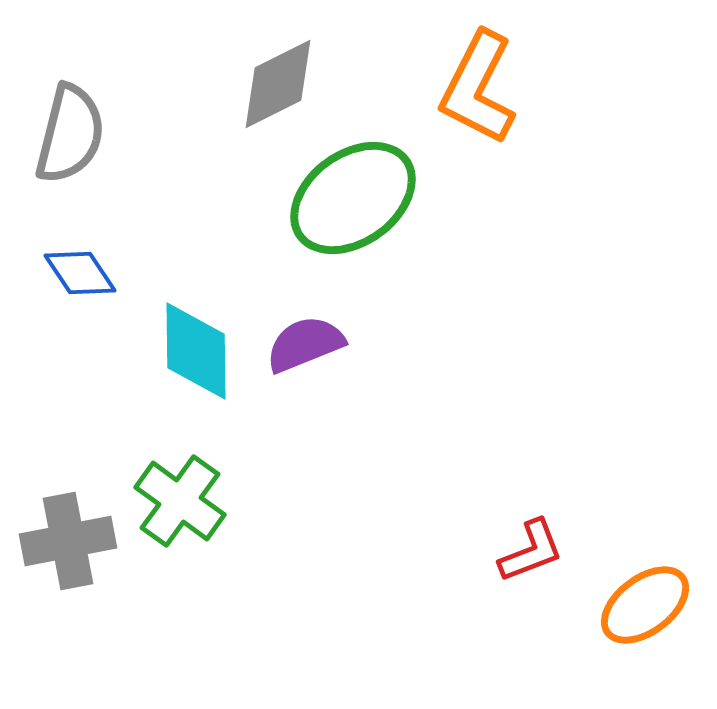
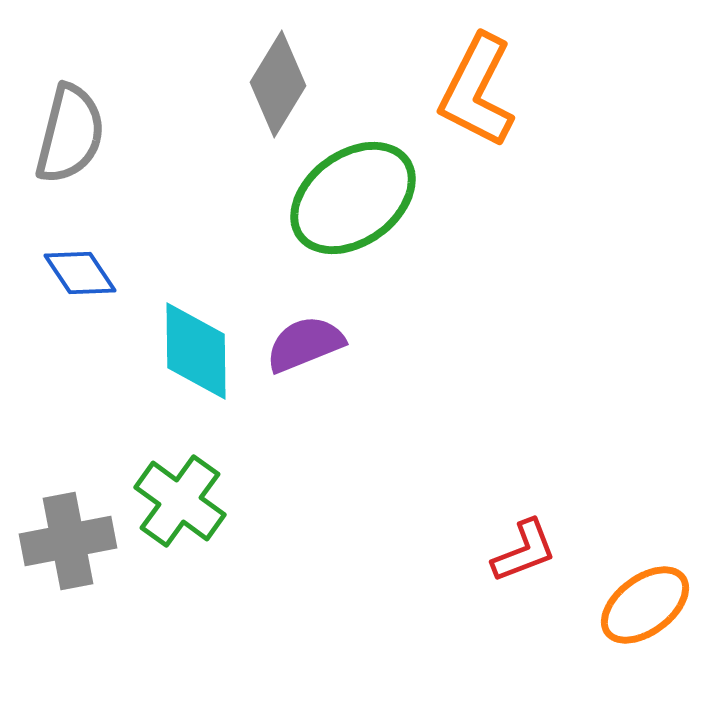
gray diamond: rotated 32 degrees counterclockwise
orange L-shape: moved 1 px left, 3 px down
red L-shape: moved 7 px left
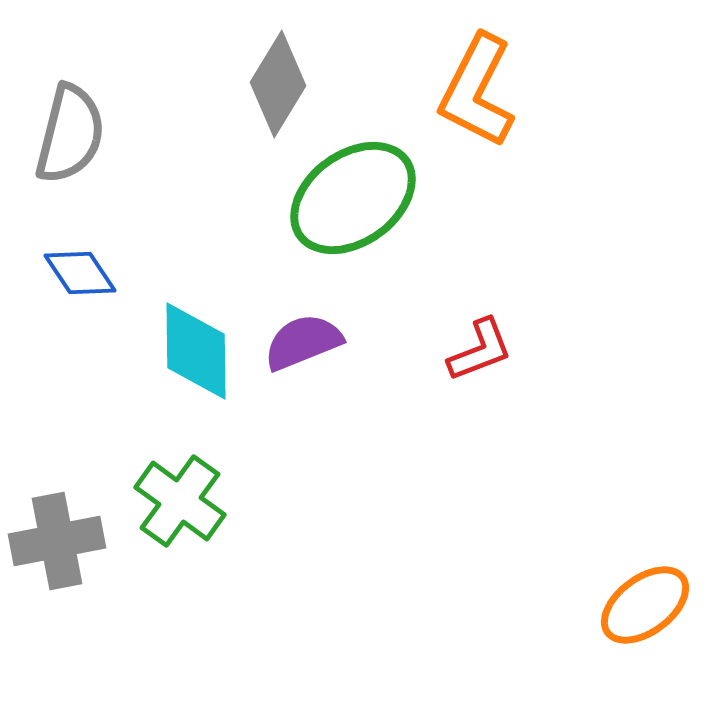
purple semicircle: moved 2 px left, 2 px up
gray cross: moved 11 px left
red L-shape: moved 44 px left, 201 px up
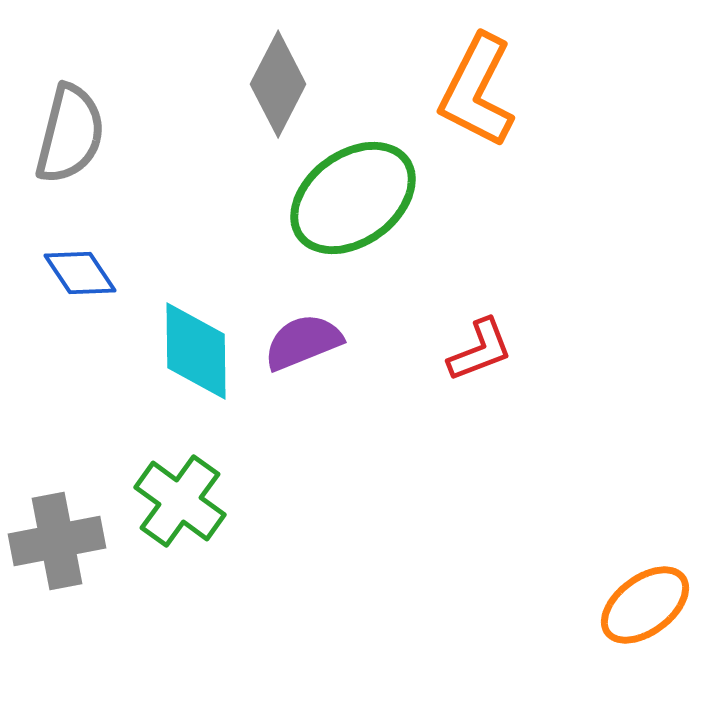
gray diamond: rotated 4 degrees counterclockwise
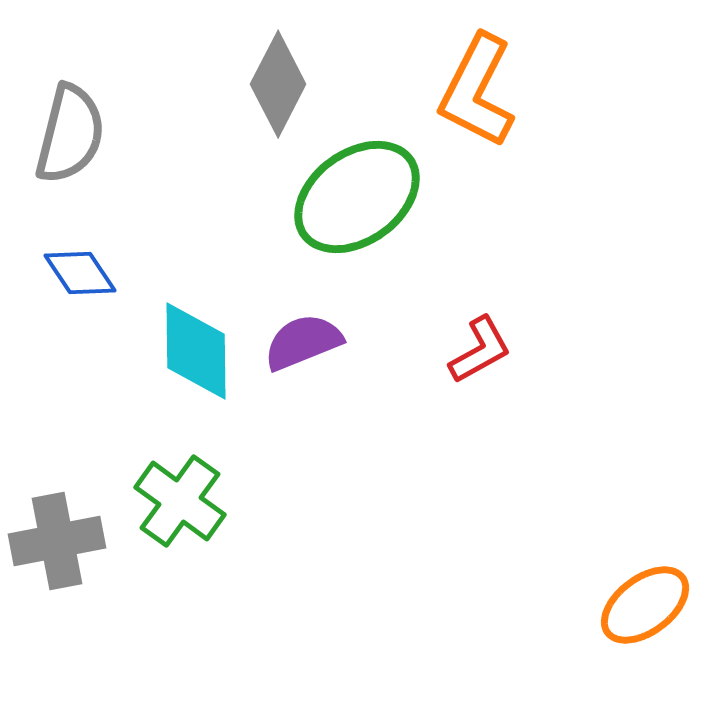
green ellipse: moved 4 px right, 1 px up
red L-shape: rotated 8 degrees counterclockwise
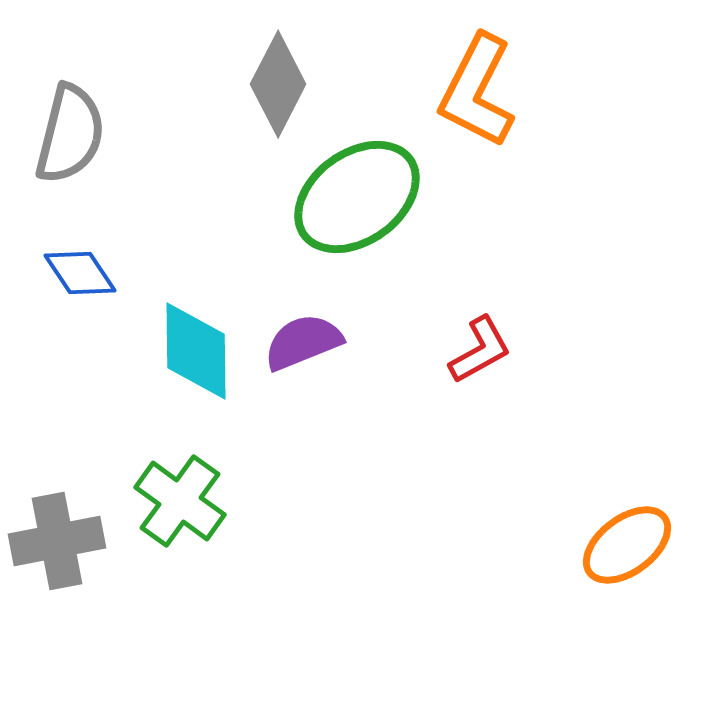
orange ellipse: moved 18 px left, 60 px up
